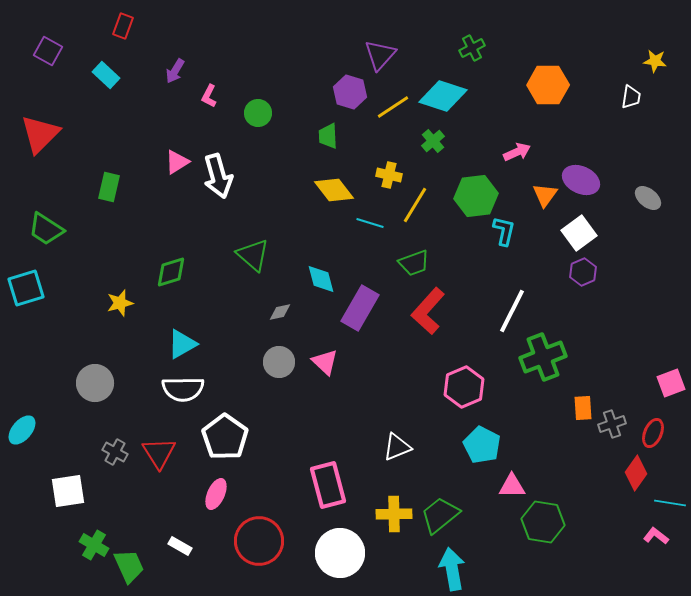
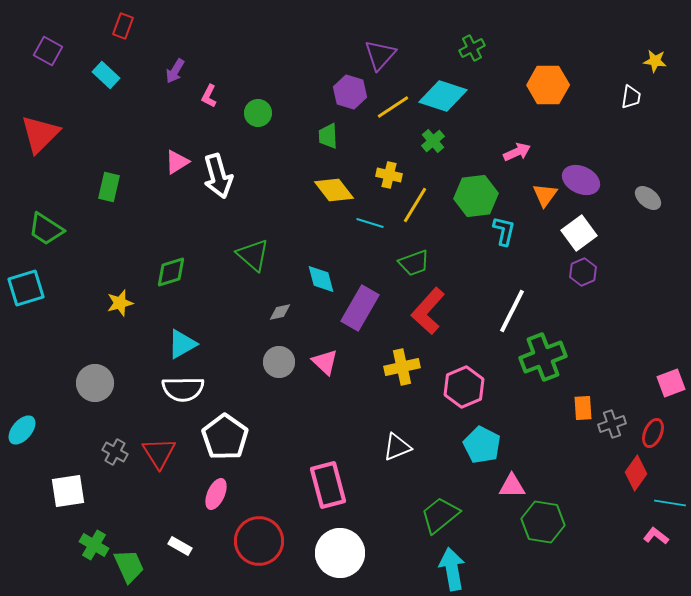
yellow cross at (394, 514): moved 8 px right, 147 px up; rotated 12 degrees counterclockwise
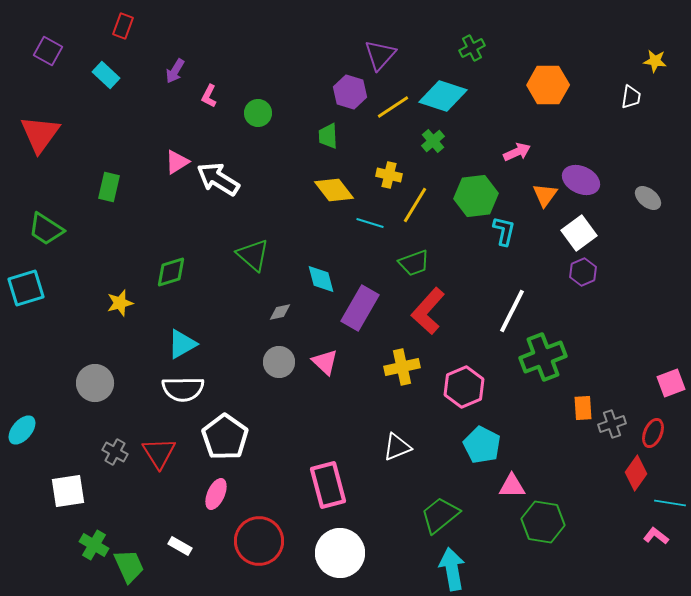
red triangle at (40, 134): rotated 9 degrees counterclockwise
white arrow at (218, 176): moved 3 px down; rotated 138 degrees clockwise
